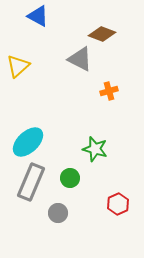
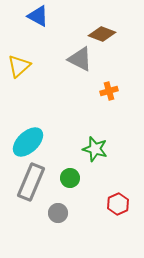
yellow triangle: moved 1 px right
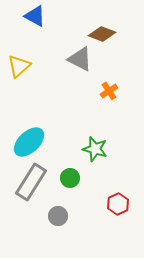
blue triangle: moved 3 px left
orange cross: rotated 18 degrees counterclockwise
cyan ellipse: moved 1 px right
gray rectangle: rotated 9 degrees clockwise
gray circle: moved 3 px down
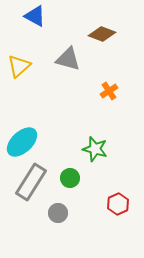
gray triangle: moved 12 px left; rotated 12 degrees counterclockwise
cyan ellipse: moved 7 px left
gray circle: moved 3 px up
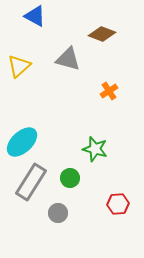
red hexagon: rotated 20 degrees clockwise
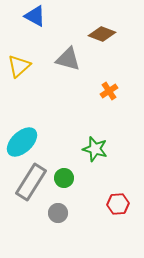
green circle: moved 6 px left
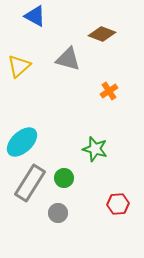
gray rectangle: moved 1 px left, 1 px down
